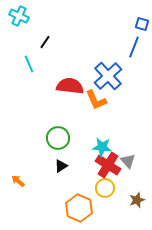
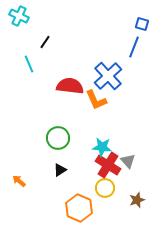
black triangle: moved 1 px left, 4 px down
orange arrow: moved 1 px right
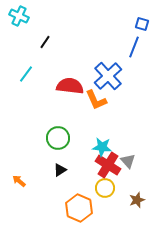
cyan line: moved 3 px left, 10 px down; rotated 60 degrees clockwise
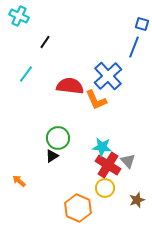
black triangle: moved 8 px left, 14 px up
orange hexagon: moved 1 px left
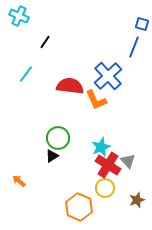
cyan star: moved 1 px left; rotated 30 degrees counterclockwise
orange hexagon: moved 1 px right, 1 px up
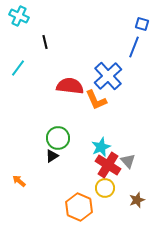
black line: rotated 48 degrees counterclockwise
cyan line: moved 8 px left, 6 px up
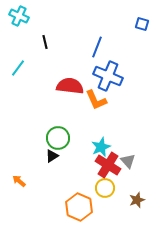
blue line: moved 37 px left
blue cross: rotated 24 degrees counterclockwise
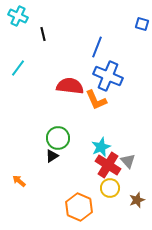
cyan cross: moved 1 px left
black line: moved 2 px left, 8 px up
yellow circle: moved 5 px right
